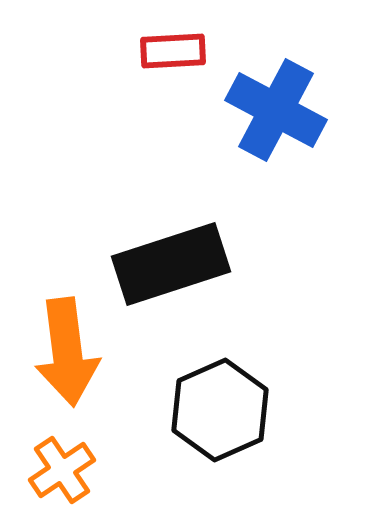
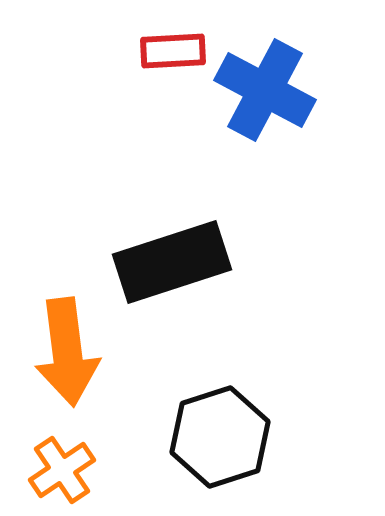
blue cross: moved 11 px left, 20 px up
black rectangle: moved 1 px right, 2 px up
black hexagon: moved 27 px down; rotated 6 degrees clockwise
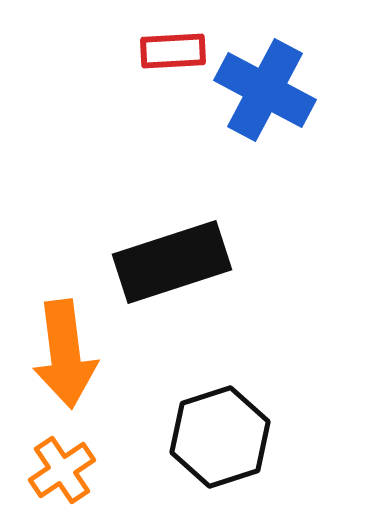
orange arrow: moved 2 px left, 2 px down
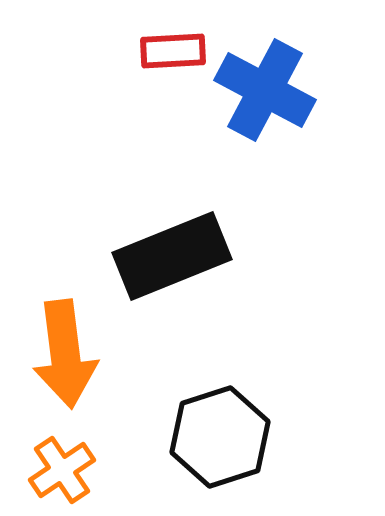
black rectangle: moved 6 px up; rotated 4 degrees counterclockwise
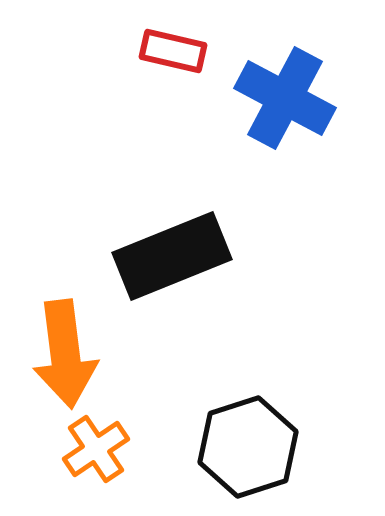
red rectangle: rotated 16 degrees clockwise
blue cross: moved 20 px right, 8 px down
black hexagon: moved 28 px right, 10 px down
orange cross: moved 34 px right, 21 px up
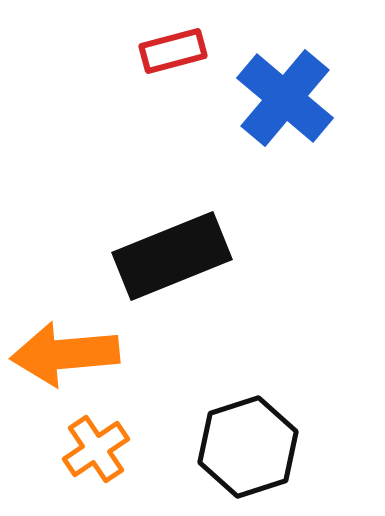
red rectangle: rotated 28 degrees counterclockwise
blue cross: rotated 12 degrees clockwise
orange arrow: rotated 92 degrees clockwise
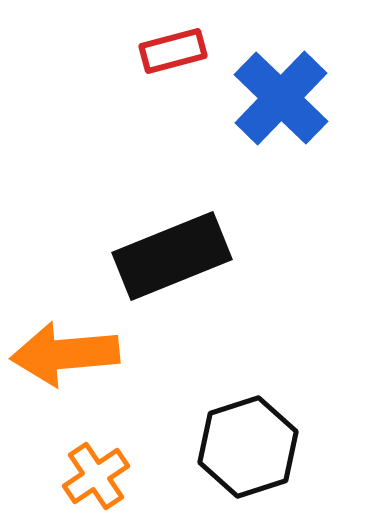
blue cross: moved 4 px left; rotated 4 degrees clockwise
orange cross: moved 27 px down
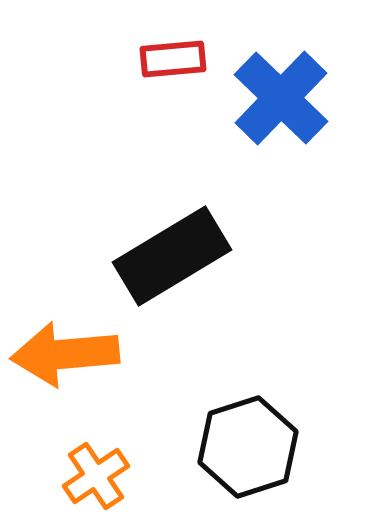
red rectangle: moved 8 px down; rotated 10 degrees clockwise
black rectangle: rotated 9 degrees counterclockwise
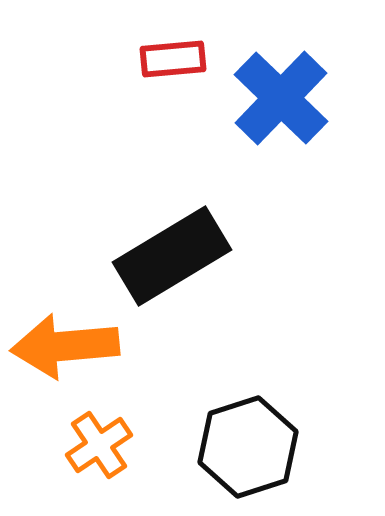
orange arrow: moved 8 px up
orange cross: moved 3 px right, 31 px up
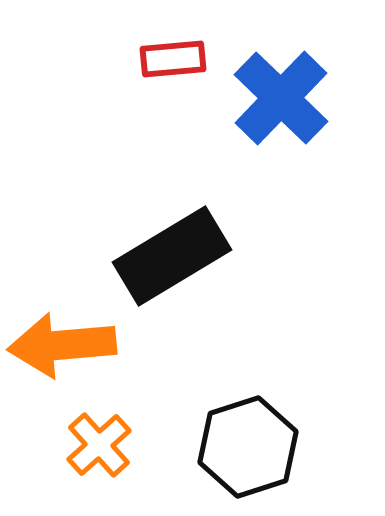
orange arrow: moved 3 px left, 1 px up
orange cross: rotated 8 degrees counterclockwise
